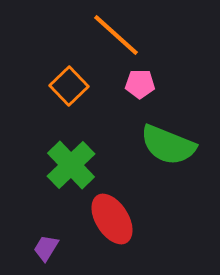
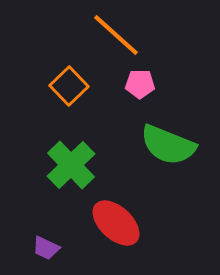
red ellipse: moved 4 px right, 4 px down; rotated 15 degrees counterclockwise
purple trapezoid: rotated 96 degrees counterclockwise
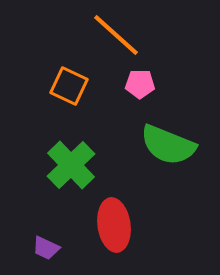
orange square: rotated 21 degrees counterclockwise
red ellipse: moved 2 px left, 2 px down; rotated 39 degrees clockwise
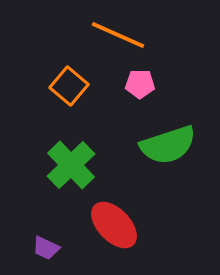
orange line: moved 2 px right; rotated 18 degrees counterclockwise
orange square: rotated 15 degrees clockwise
green semicircle: rotated 40 degrees counterclockwise
red ellipse: rotated 36 degrees counterclockwise
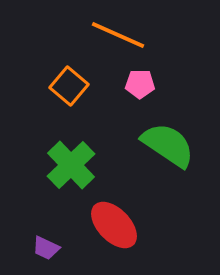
green semicircle: rotated 128 degrees counterclockwise
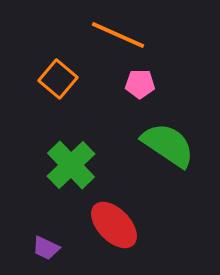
orange square: moved 11 px left, 7 px up
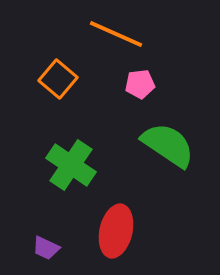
orange line: moved 2 px left, 1 px up
pink pentagon: rotated 8 degrees counterclockwise
green cross: rotated 12 degrees counterclockwise
red ellipse: moved 2 px right, 6 px down; rotated 57 degrees clockwise
